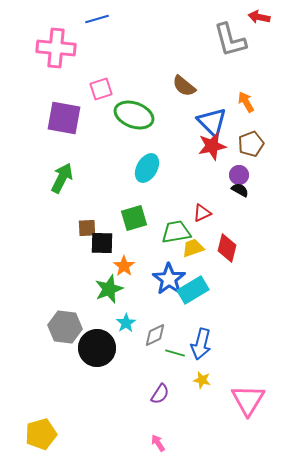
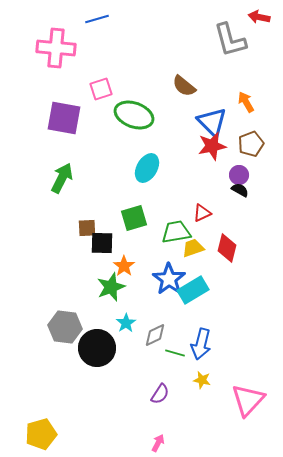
green star: moved 2 px right, 2 px up
pink triangle: rotated 12 degrees clockwise
pink arrow: rotated 60 degrees clockwise
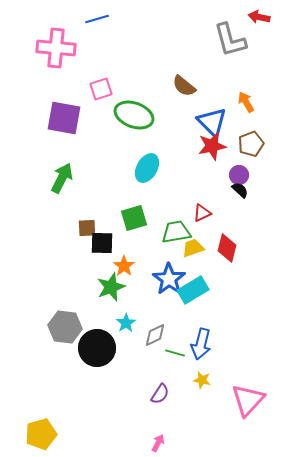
black semicircle: rotated 12 degrees clockwise
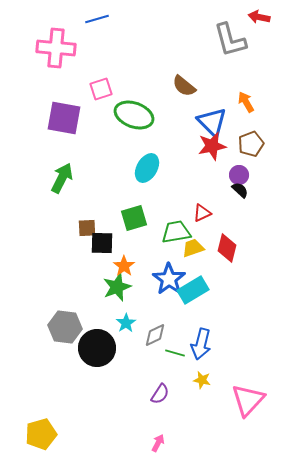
green star: moved 6 px right
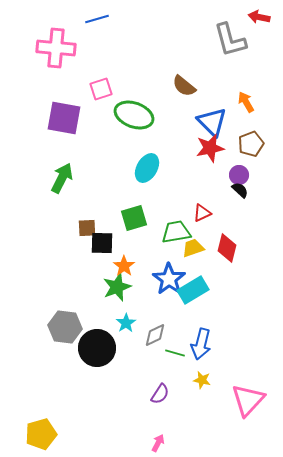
red star: moved 2 px left, 2 px down
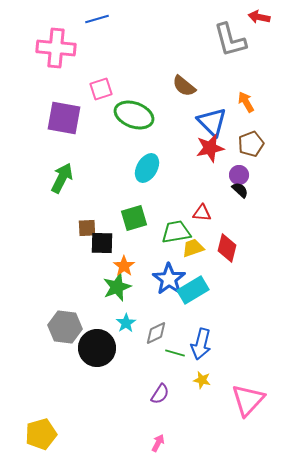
red triangle: rotated 30 degrees clockwise
gray diamond: moved 1 px right, 2 px up
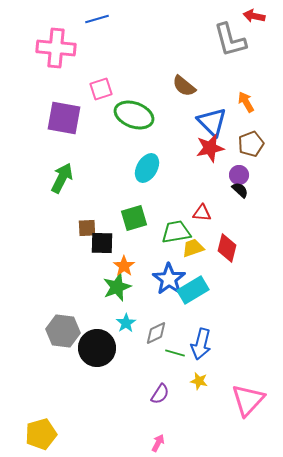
red arrow: moved 5 px left, 1 px up
gray hexagon: moved 2 px left, 4 px down
yellow star: moved 3 px left, 1 px down
